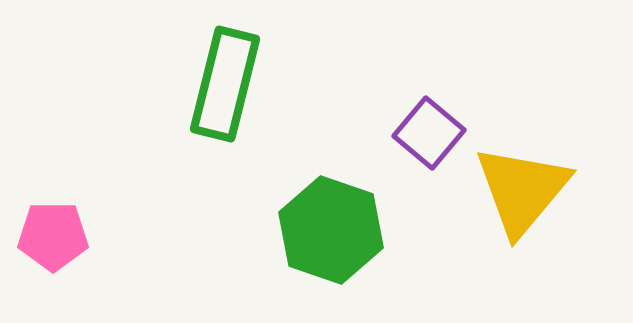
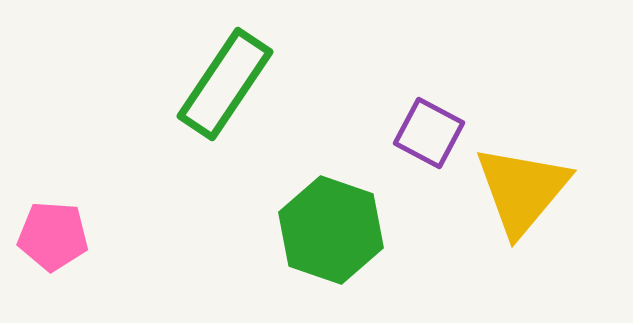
green rectangle: rotated 20 degrees clockwise
purple square: rotated 12 degrees counterclockwise
pink pentagon: rotated 4 degrees clockwise
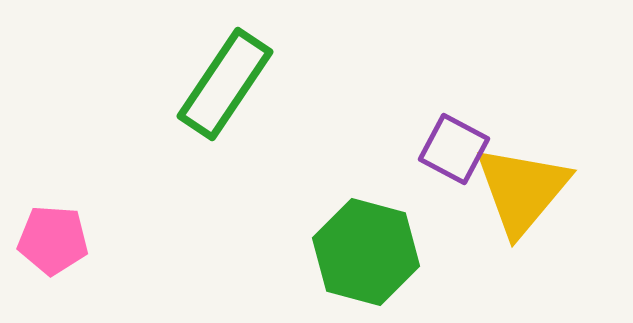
purple square: moved 25 px right, 16 px down
green hexagon: moved 35 px right, 22 px down; rotated 4 degrees counterclockwise
pink pentagon: moved 4 px down
